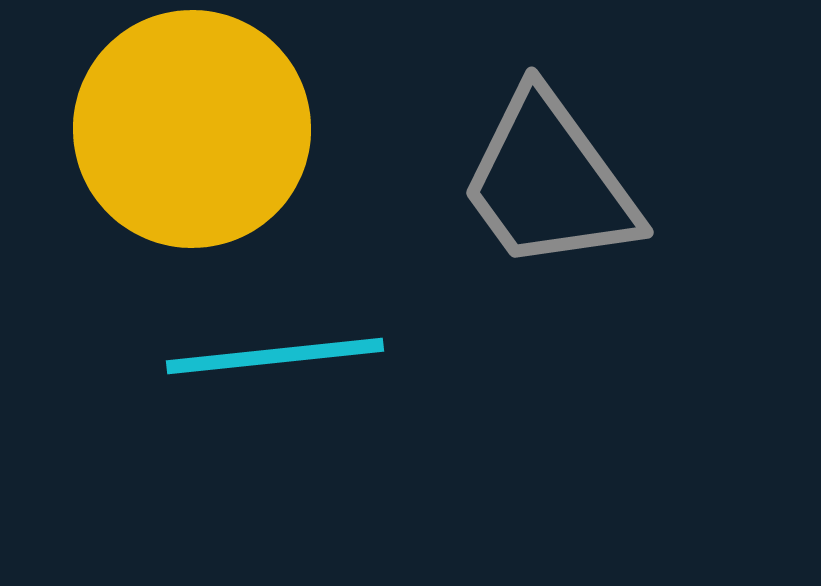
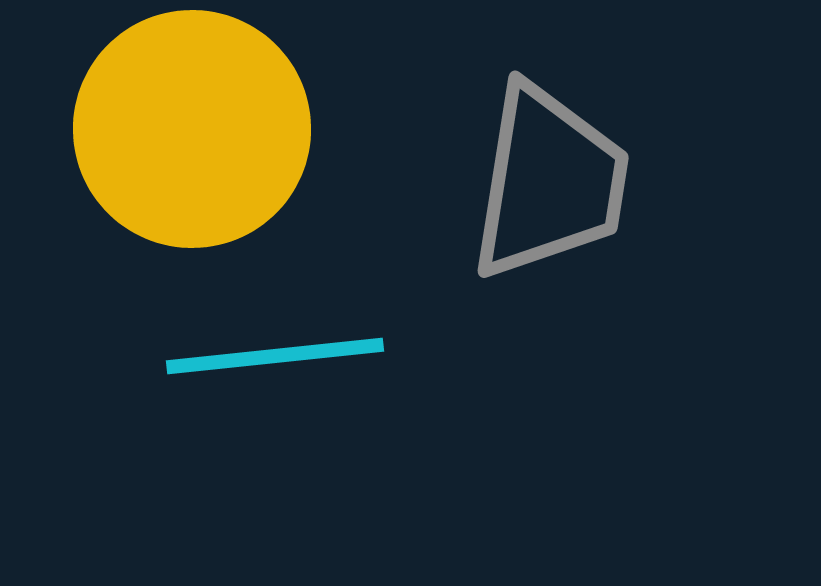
gray trapezoid: rotated 135 degrees counterclockwise
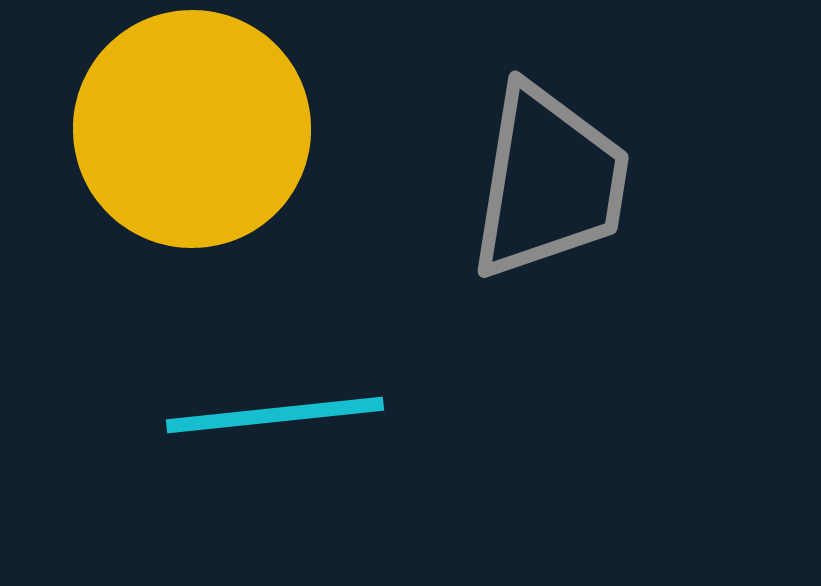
cyan line: moved 59 px down
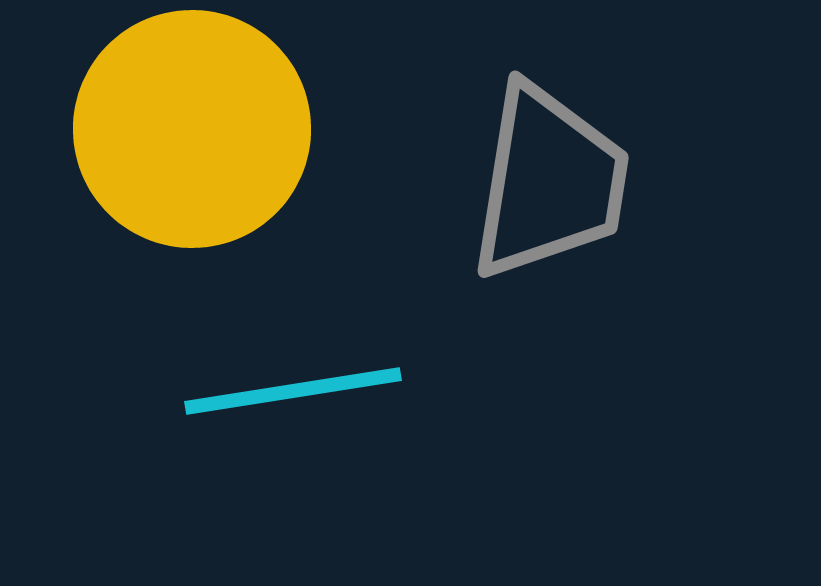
cyan line: moved 18 px right, 24 px up; rotated 3 degrees counterclockwise
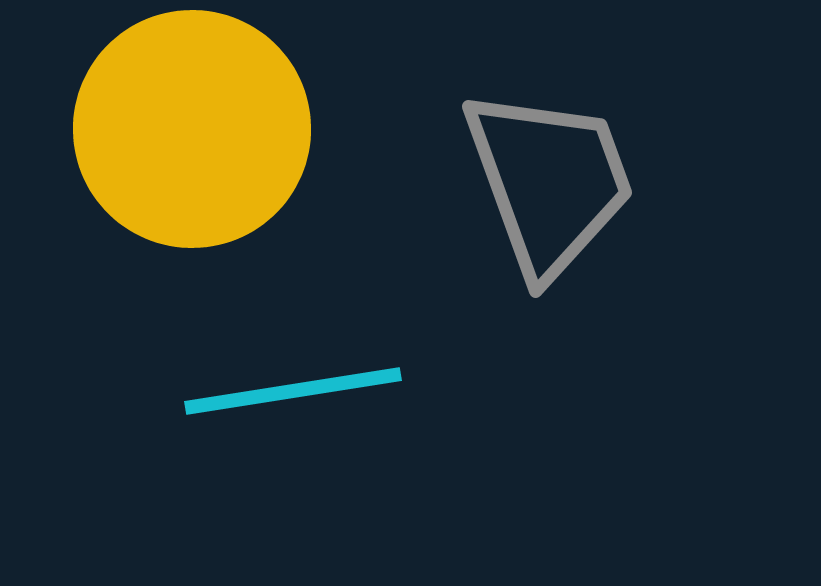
gray trapezoid: rotated 29 degrees counterclockwise
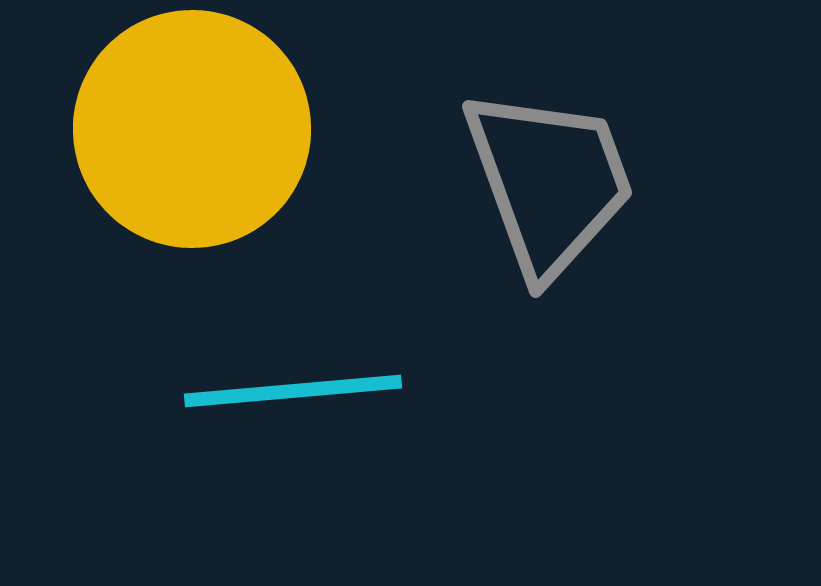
cyan line: rotated 4 degrees clockwise
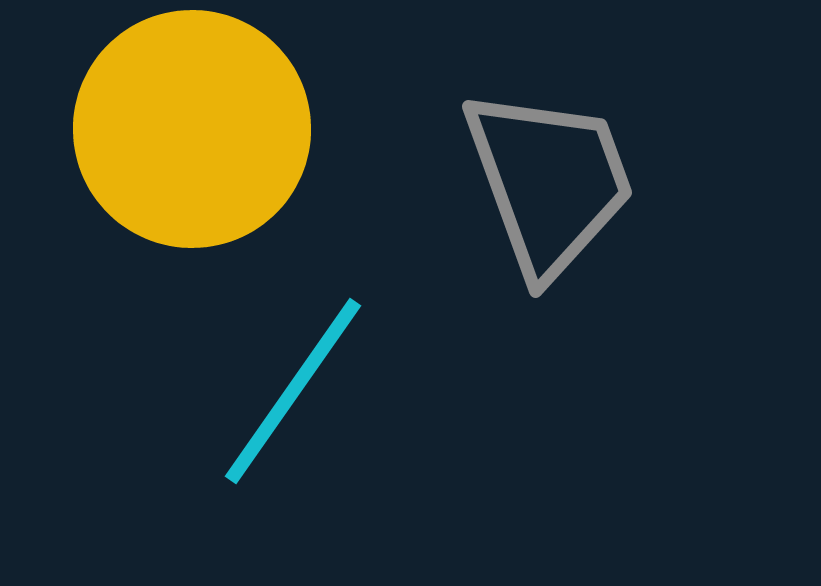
cyan line: rotated 50 degrees counterclockwise
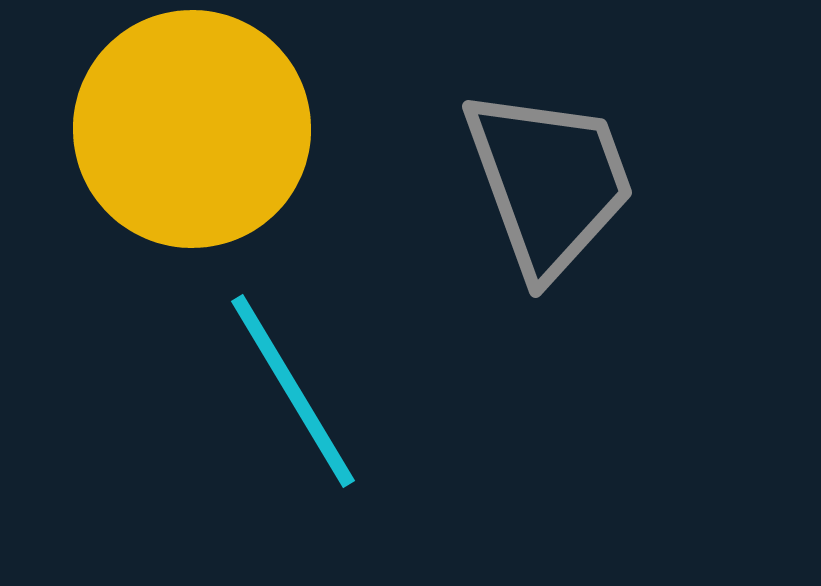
cyan line: rotated 66 degrees counterclockwise
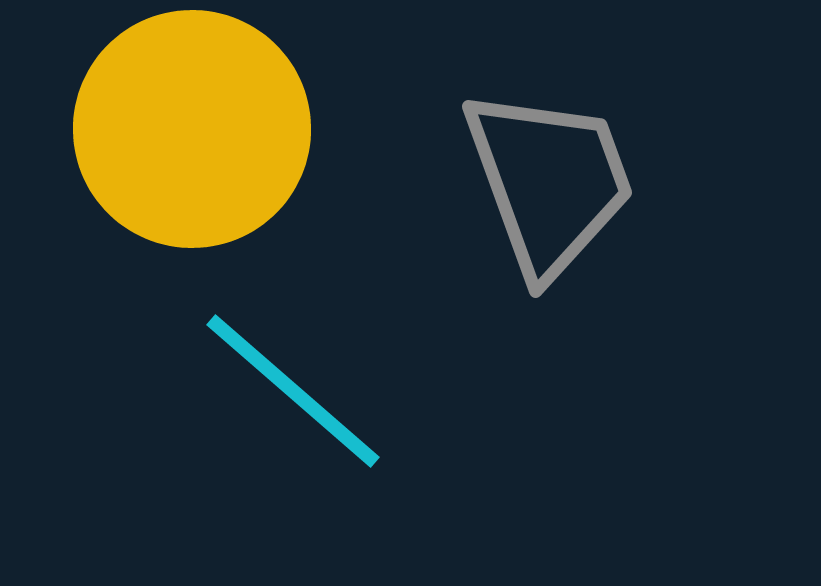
cyan line: rotated 18 degrees counterclockwise
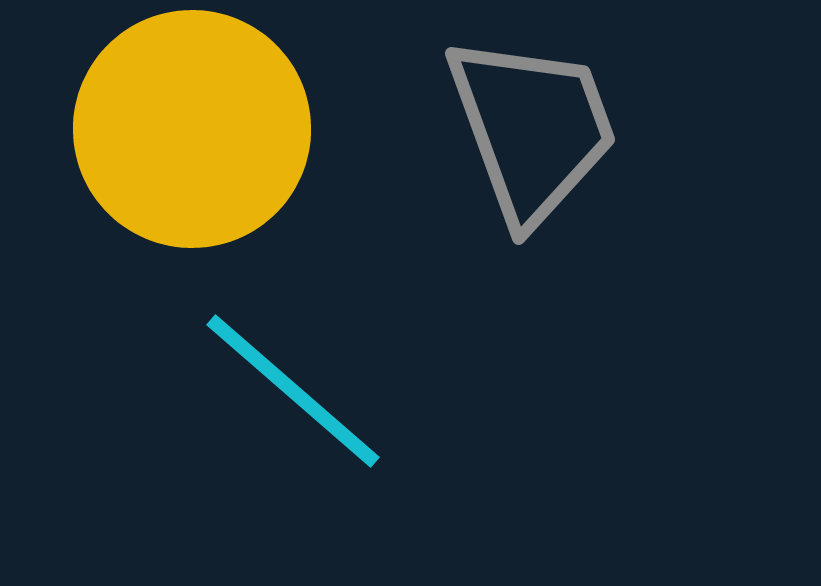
gray trapezoid: moved 17 px left, 53 px up
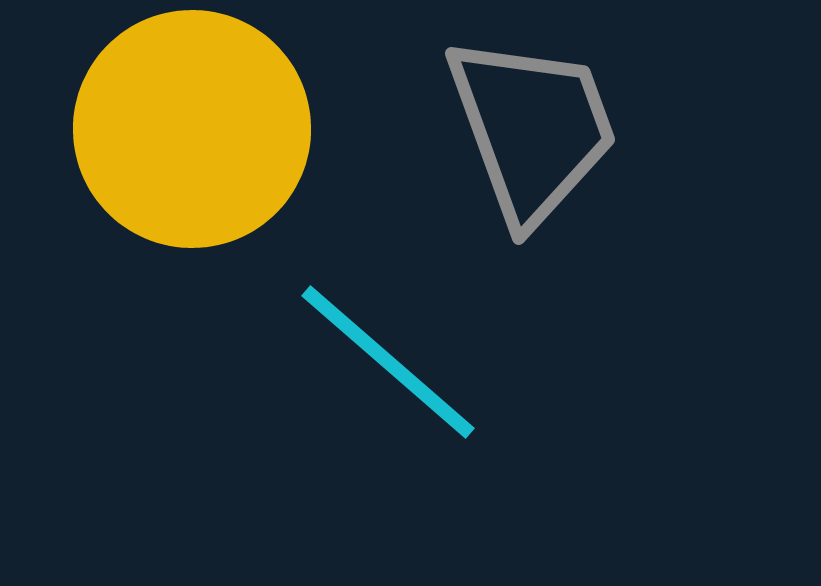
cyan line: moved 95 px right, 29 px up
